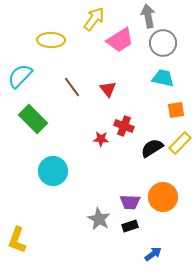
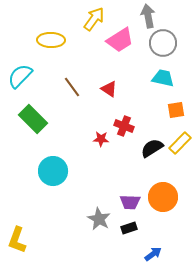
red triangle: moved 1 px right; rotated 18 degrees counterclockwise
black rectangle: moved 1 px left, 2 px down
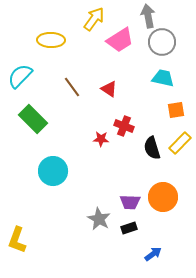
gray circle: moved 1 px left, 1 px up
black semicircle: rotated 75 degrees counterclockwise
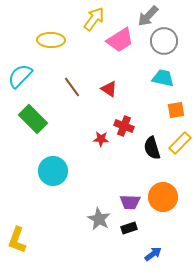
gray arrow: rotated 125 degrees counterclockwise
gray circle: moved 2 px right, 1 px up
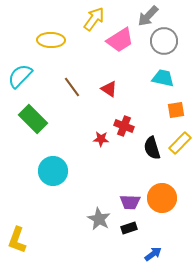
orange circle: moved 1 px left, 1 px down
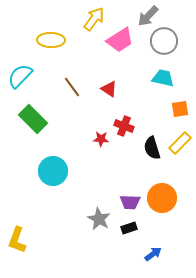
orange square: moved 4 px right, 1 px up
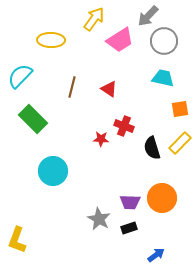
brown line: rotated 50 degrees clockwise
blue arrow: moved 3 px right, 1 px down
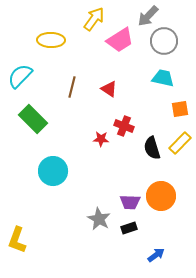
orange circle: moved 1 px left, 2 px up
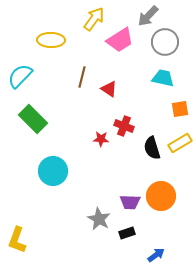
gray circle: moved 1 px right, 1 px down
brown line: moved 10 px right, 10 px up
yellow rectangle: rotated 15 degrees clockwise
black rectangle: moved 2 px left, 5 px down
